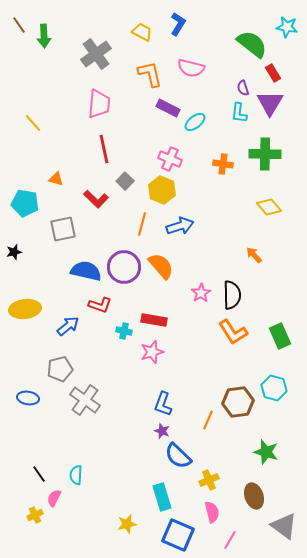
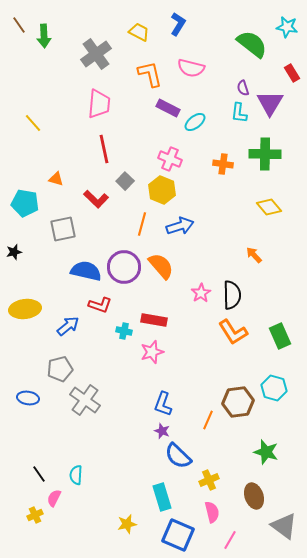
yellow trapezoid at (142, 32): moved 3 px left
red rectangle at (273, 73): moved 19 px right
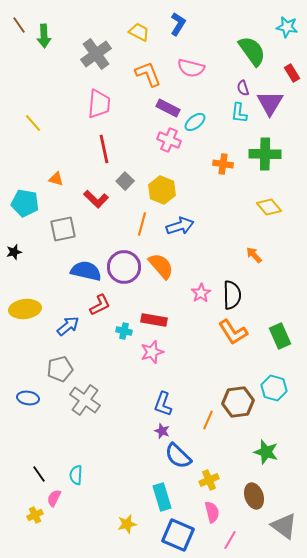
green semicircle at (252, 44): moved 7 px down; rotated 16 degrees clockwise
orange L-shape at (150, 74): moved 2 px left; rotated 8 degrees counterclockwise
pink cross at (170, 159): moved 1 px left, 19 px up
red L-shape at (100, 305): rotated 45 degrees counterclockwise
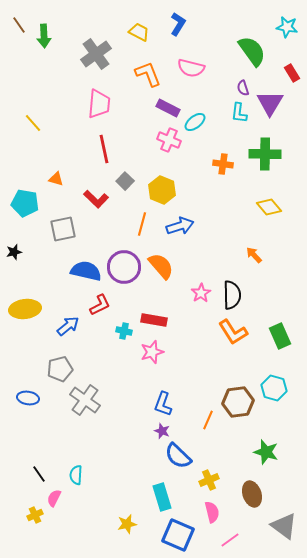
brown ellipse at (254, 496): moved 2 px left, 2 px up
pink line at (230, 540): rotated 24 degrees clockwise
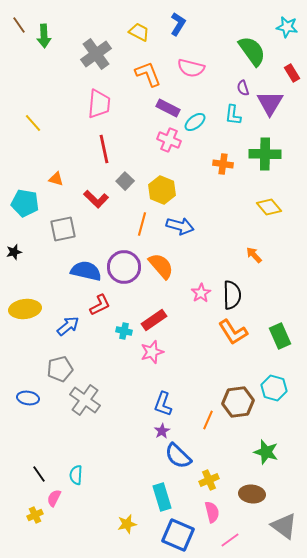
cyan L-shape at (239, 113): moved 6 px left, 2 px down
blue arrow at (180, 226): rotated 32 degrees clockwise
red rectangle at (154, 320): rotated 45 degrees counterclockwise
purple star at (162, 431): rotated 21 degrees clockwise
brown ellipse at (252, 494): rotated 65 degrees counterclockwise
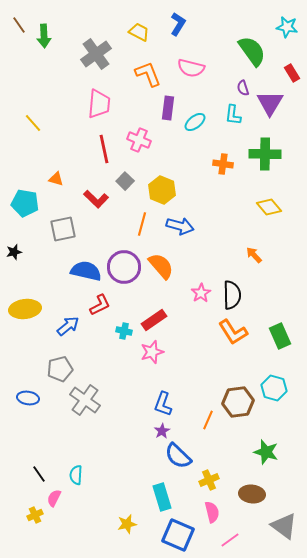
purple rectangle at (168, 108): rotated 70 degrees clockwise
pink cross at (169, 140): moved 30 px left
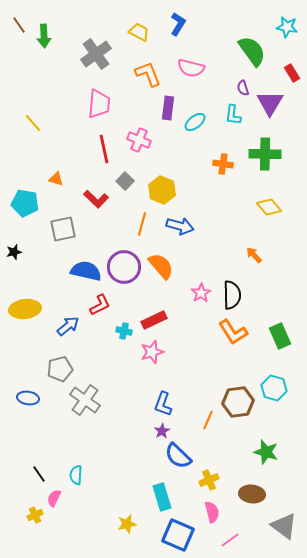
red rectangle at (154, 320): rotated 10 degrees clockwise
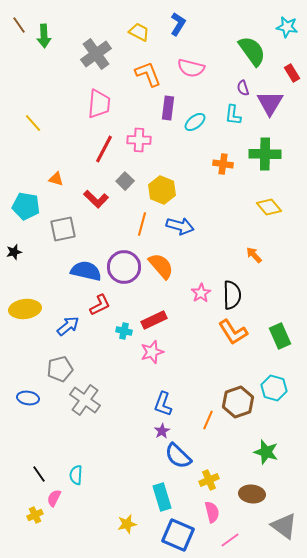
pink cross at (139, 140): rotated 20 degrees counterclockwise
red line at (104, 149): rotated 40 degrees clockwise
cyan pentagon at (25, 203): moved 1 px right, 3 px down
brown hexagon at (238, 402): rotated 12 degrees counterclockwise
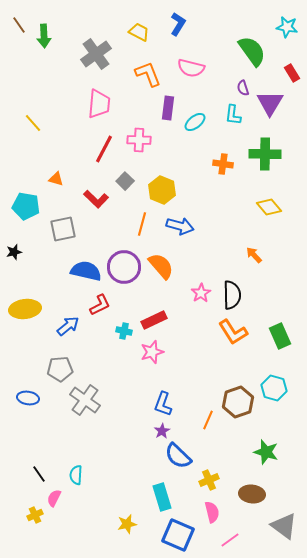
gray pentagon at (60, 369): rotated 10 degrees clockwise
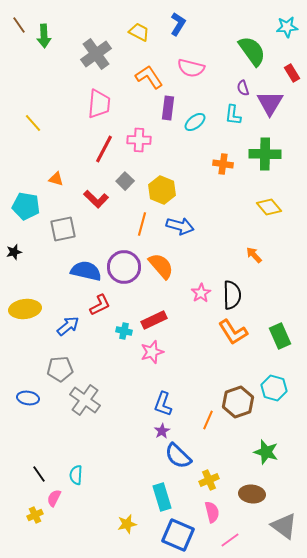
cyan star at (287, 27): rotated 15 degrees counterclockwise
orange L-shape at (148, 74): moved 1 px right, 3 px down; rotated 12 degrees counterclockwise
